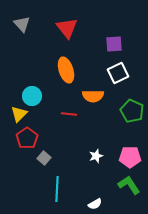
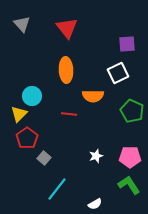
purple square: moved 13 px right
orange ellipse: rotated 15 degrees clockwise
cyan line: rotated 35 degrees clockwise
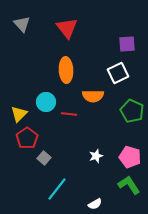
cyan circle: moved 14 px right, 6 px down
pink pentagon: rotated 15 degrees clockwise
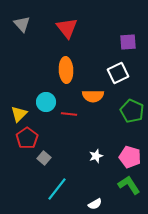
purple square: moved 1 px right, 2 px up
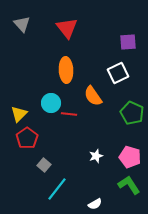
orange semicircle: rotated 55 degrees clockwise
cyan circle: moved 5 px right, 1 px down
green pentagon: moved 2 px down
gray square: moved 7 px down
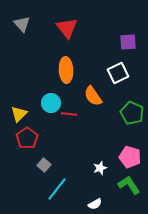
white star: moved 4 px right, 12 px down
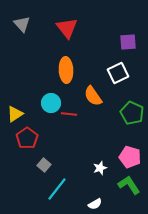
yellow triangle: moved 4 px left; rotated 12 degrees clockwise
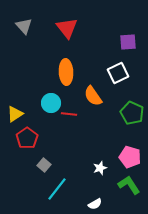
gray triangle: moved 2 px right, 2 px down
orange ellipse: moved 2 px down
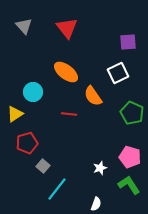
orange ellipse: rotated 50 degrees counterclockwise
cyan circle: moved 18 px left, 11 px up
red pentagon: moved 5 px down; rotated 20 degrees clockwise
gray square: moved 1 px left, 1 px down
white semicircle: moved 1 px right; rotated 40 degrees counterclockwise
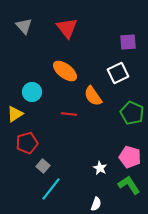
orange ellipse: moved 1 px left, 1 px up
cyan circle: moved 1 px left
white star: rotated 24 degrees counterclockwise
cyan line: moved 6 px left
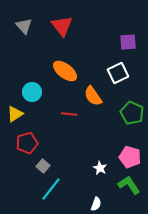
red triangle: moved 5 px left, 2 px up
